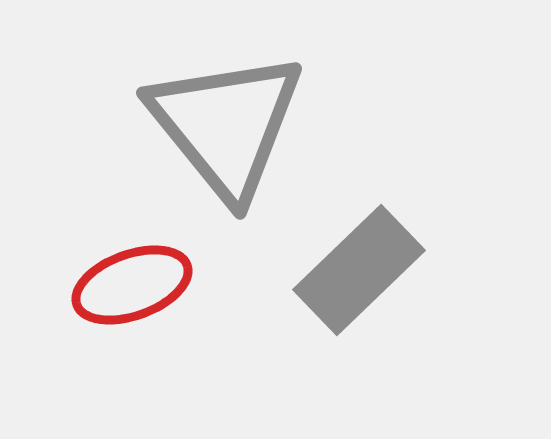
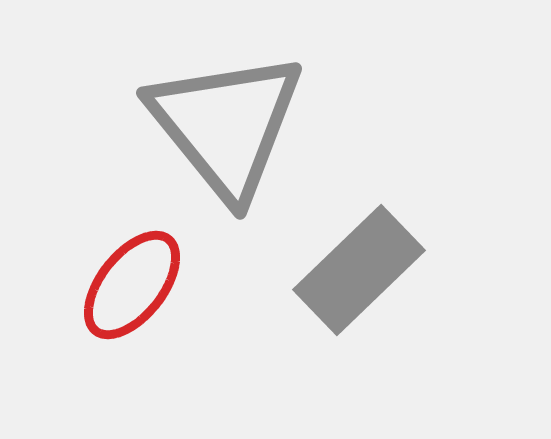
red ellipse: rotated 32 degrees counterclockwise
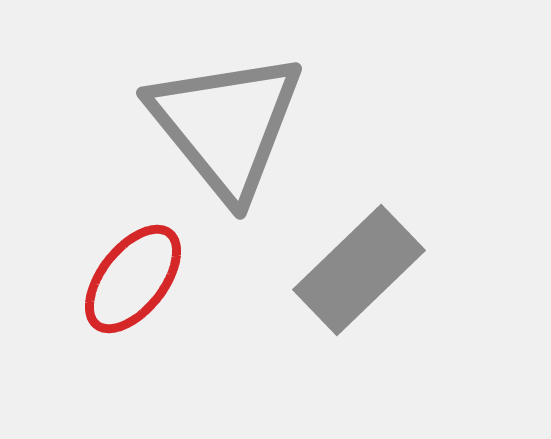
red ellipse: moved 1 px right, 6 px up
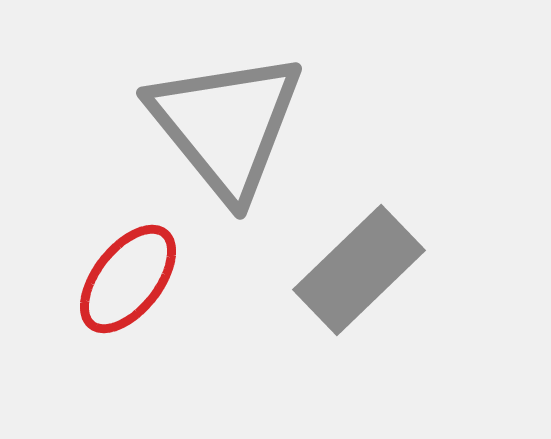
red ellipse: moved 5 px left
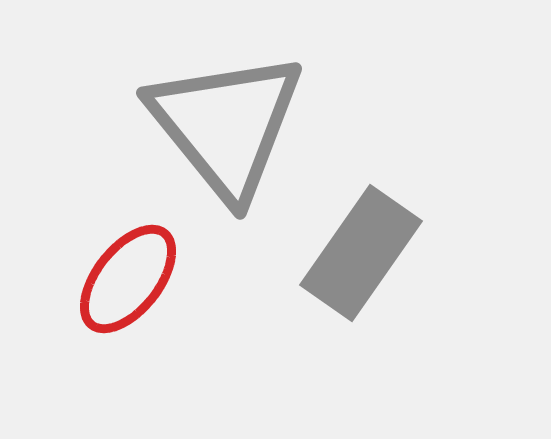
gray rectangle: moved 2 px right, 17 px up; rotated 11 degrees counterclockwise
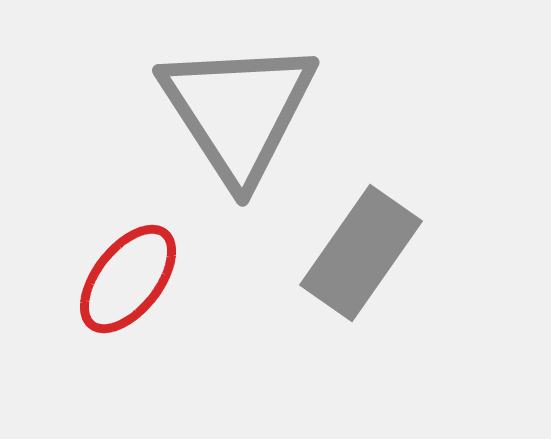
gray triangle: moved 12 px right, 14 px up; rotated 6 degrees clockwise
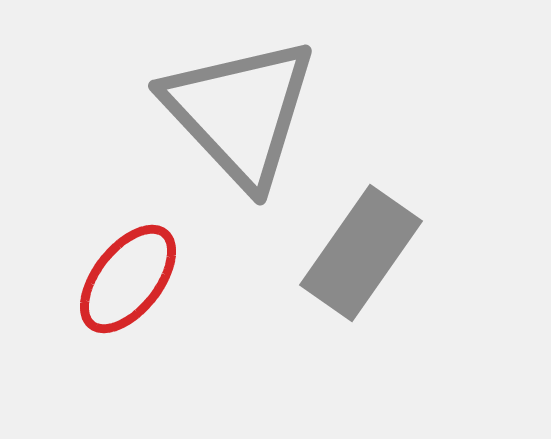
gray triangle: moved 2 px right, 1 px down; rotated 10 degrees counterclockwise
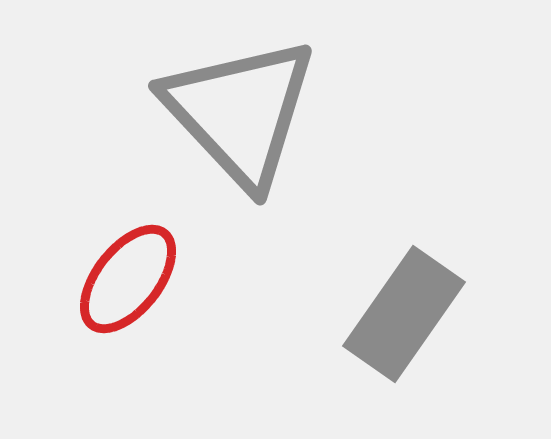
gray rectangle: moved 43 px right, 61 px down
